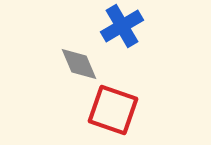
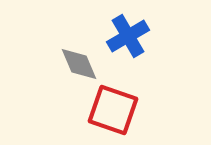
blue cross: moved 6 px right, 10 px down
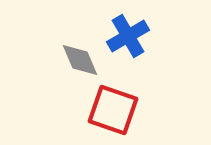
gray diamond: moved 1 px right, 4 px up
